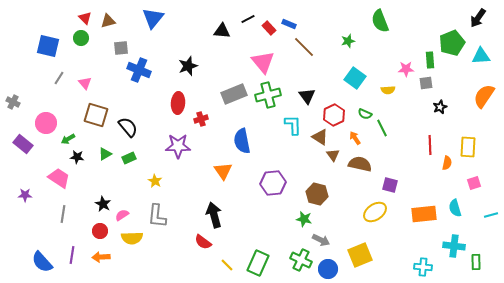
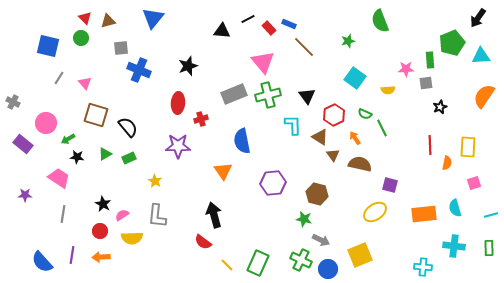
green rectangle at (476, 262): moved 13 px right, 14 px up
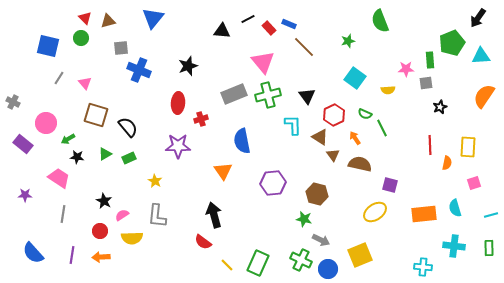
black star at (103, 204): moved 1 px right, 3 px up
blue semicircle at (42, 262): moved 9 px left, 9 px up
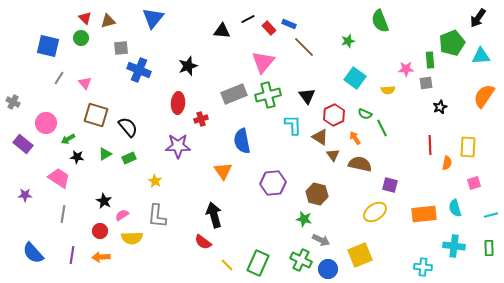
pink triangle at (263, 62): rotated 20 degrees clockwise
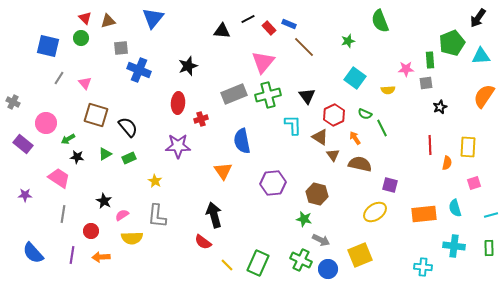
red circle at (100, 231): moved 9 px left
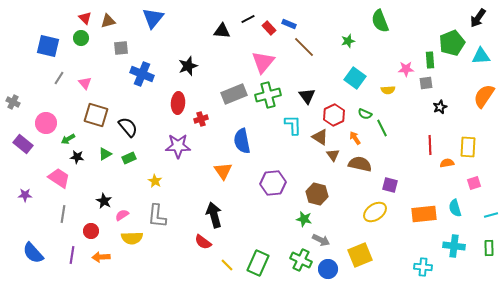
blue cross at (139, 70): moved 3 px right, 4 px down
orange semicircle at (447, 163): rotated 112 degrees counterclockwise
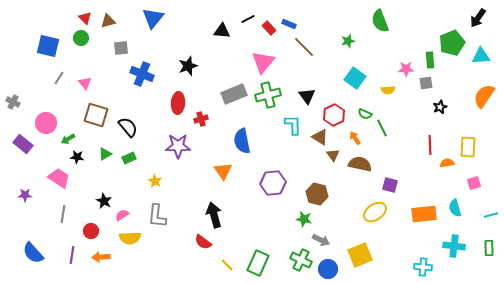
yellow semicircle at (132, 238): moved 2 px left
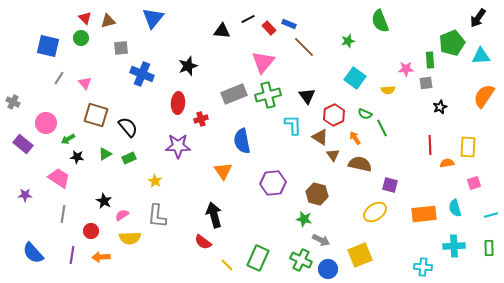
cyan cross at (454, 246): rotated 10 degrees counterclockwise
green rectangle at (258, 263): moved 5 px up
